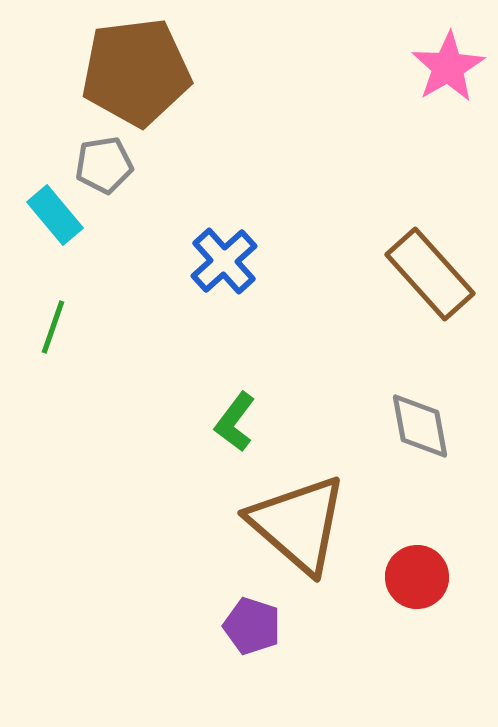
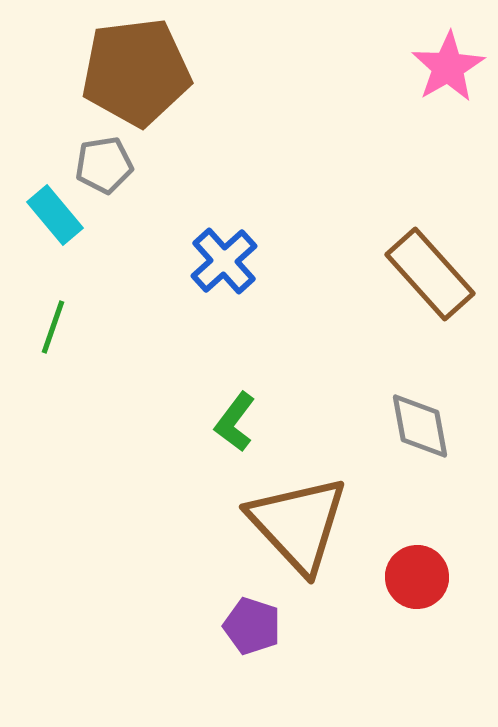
brown triangle: rotated 6 degrees clockwise
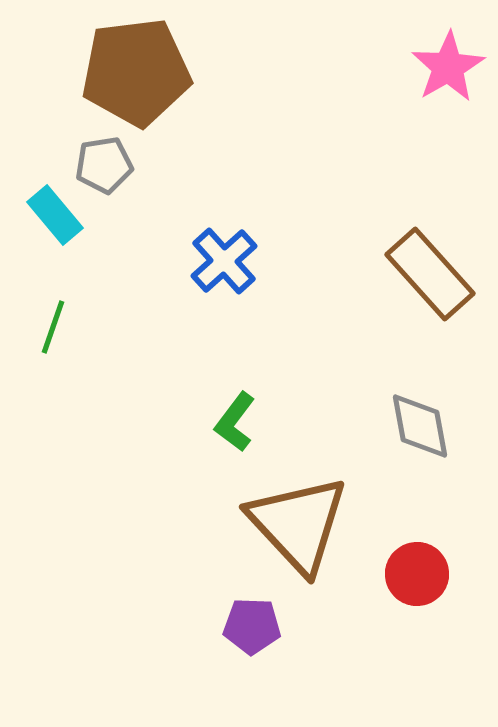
red circle: moved 3 px up
purple pentagon: rotated 16 degrees counterclockwise
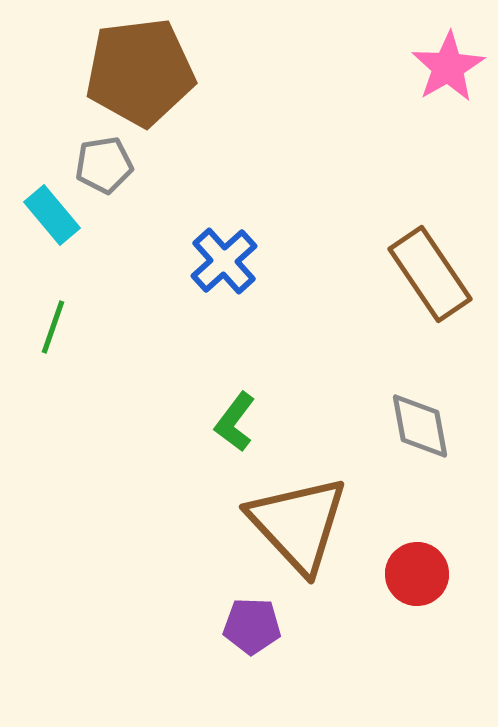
brown pentagon: moved 4 px right
cyan rectangle: moved 3 px left
brown rectangle: rotated 8 degrees clockwise
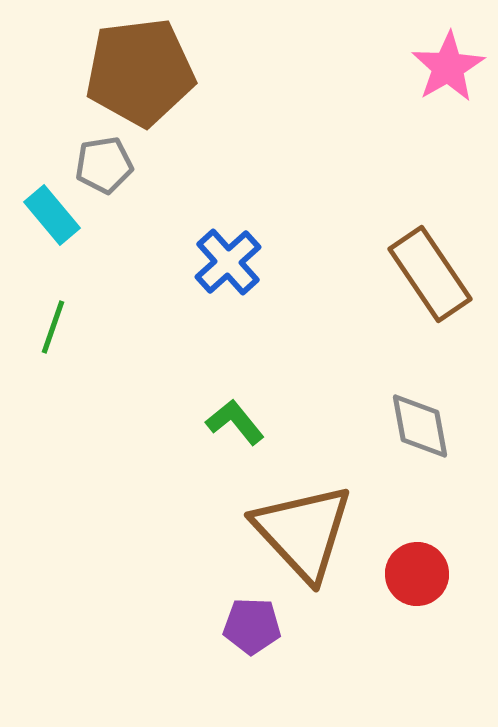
blue cross: moved 4 px right, 1 px down
green L-shape: rotated 104 degrees clockwise
brown triangle: moved 5 px right, 8 px down
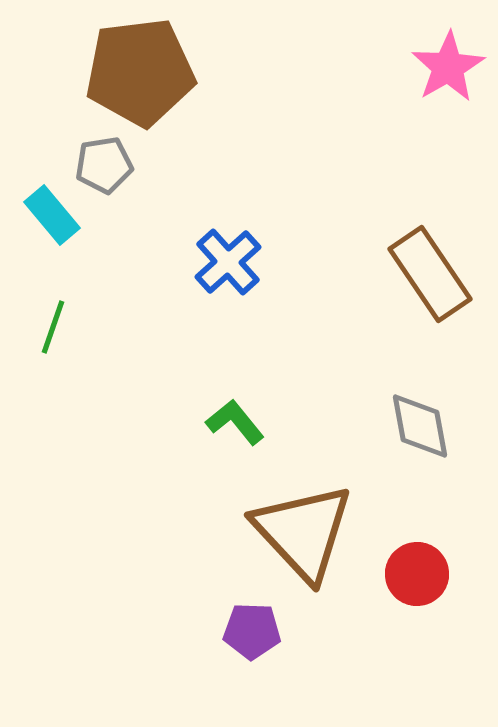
purple pentagon: moved 5 px down
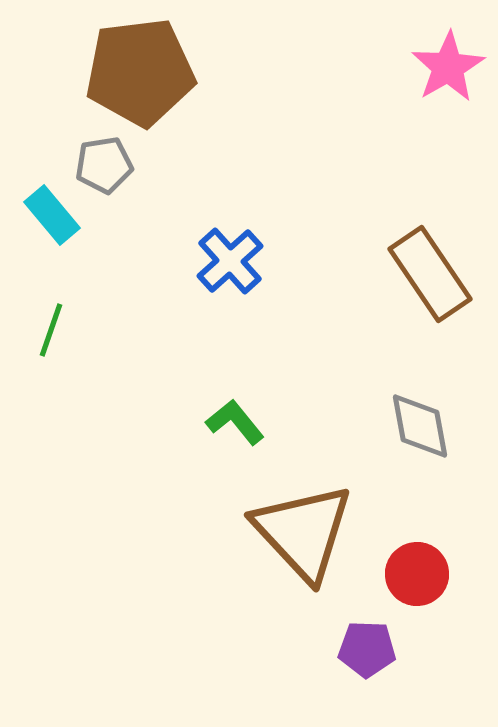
blue cross: moved 2 px right, 1 px up
green line: moved 2 px left, 3 px down
purple pentagon: moved 115 px right, 18 px down
